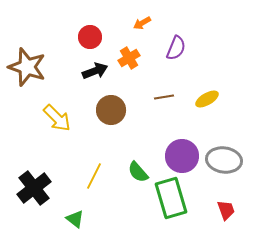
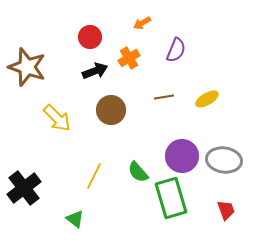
purple semicircle: moved 2 px down
black cross: moved 10 px left
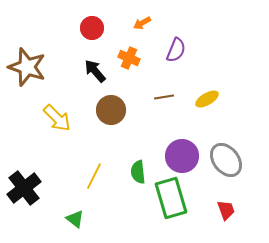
red circle: moved 2 px right, 9 px up
orange cross: rotated 35 degrees counterclockwise
black arrow: rotated 110 degrees counterclockwise
gray ellipse: moved 2 px right; rotated 44 degrees clockwise
green semicircle: rotated 35 degrees clockwise
